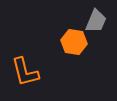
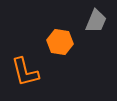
orange hexagon: moved 14 px left
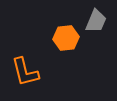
orange hexagon: moved 6 px right, 4 px up; rotated 15 degrees counterclockwise
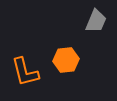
orange hexagon: moved 22 px down
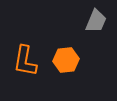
orange L-shape: moved 11 px up; rotated 24 degrees clockwise
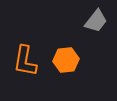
gray trapezoid: rotated 15 degrees clockwise
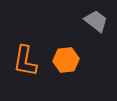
gray trapezoid: rotated 90 degrees counterclockwise
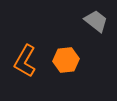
orange L-shape: rotated 20 degrees clockwise
